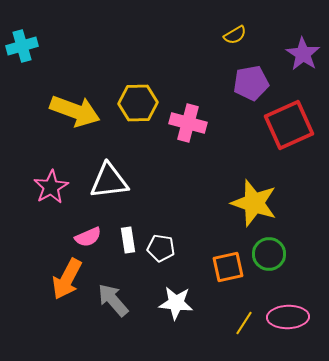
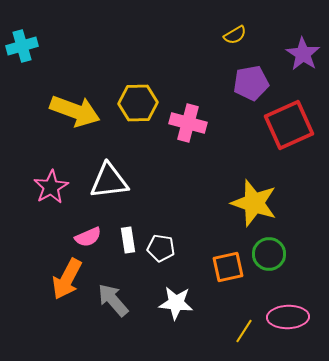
yellow line: moved 8 px down
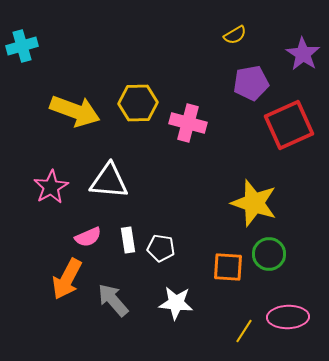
white triangle: rotated 12 degrees clockwise
orange square: rotated 16 degrees clockwise
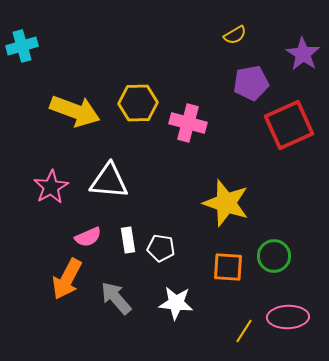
yellow star: moved 28 px left
green circle: moved 5 px right, 2 px down
gray arrow: moved 3 px right, 2 px up
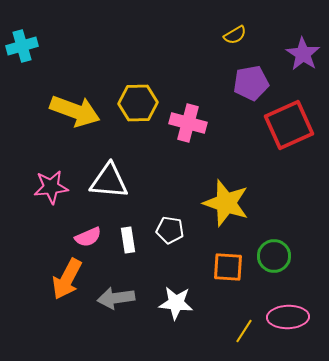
pink star: rotated 24 degrees clockwise
white pentagon: moved 9 px right, 18 px up
gray arrow: rotated 57 degrees counterclockwise
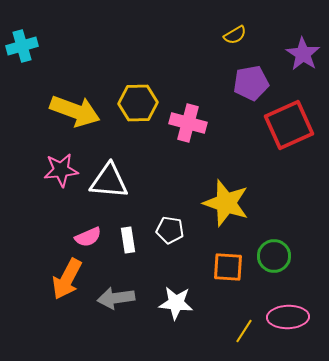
pink star: moved 10 px right, 17 px up
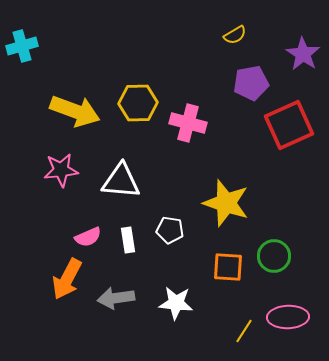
white triangle: moved 12 px right
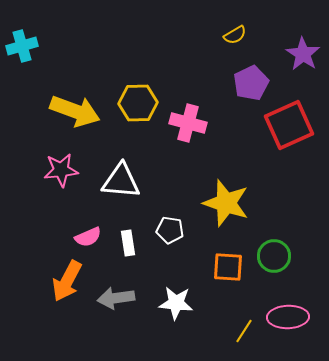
purple pentagon: rotated 16 degrees counterclockwise
white rectangle: moved 3 px down
orange arrow: moved 2 px down
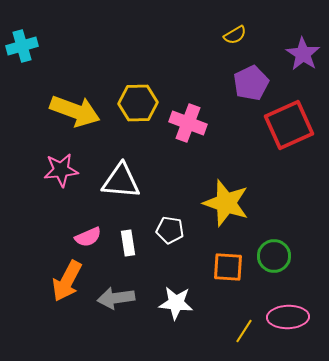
pink cross: rotated 6 degrees clockwise
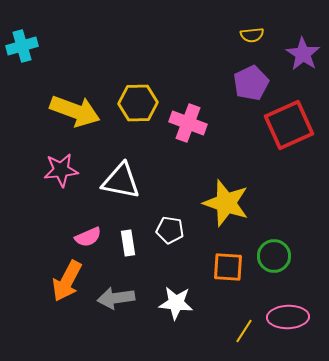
yellow semicircle: moved 17 px right; rotated 25 degrees clockwise
white triangle: rotated 6 degrees clockwise
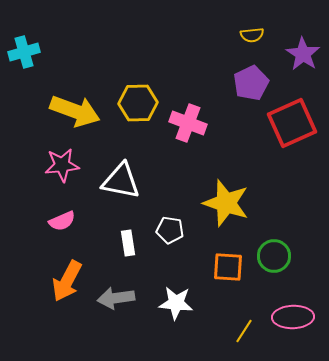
cyan cross: moved 2 px right, 6 px down
red square: moved 3 px right, 2 px up
pink star: moved 1 px right, 5 px up
pink semicircle: moved 26 px left, 16 px up
pink ellipse: moved 5 px right
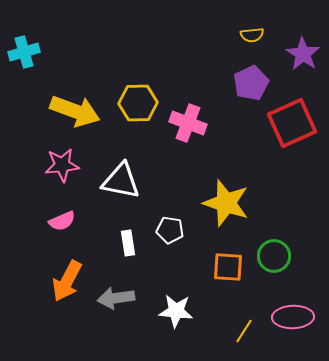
white star: moved 8 px down
